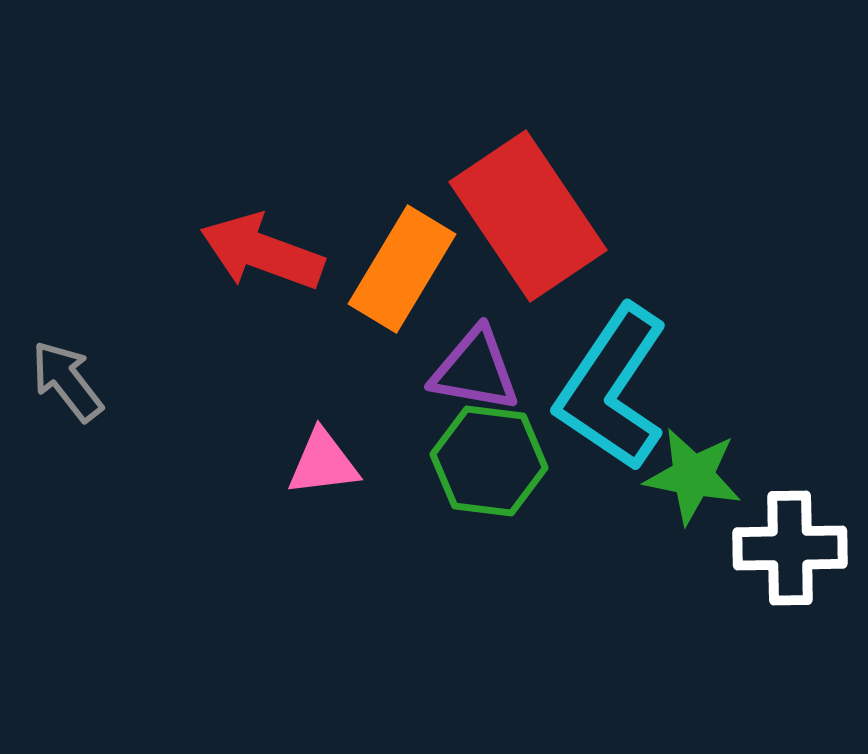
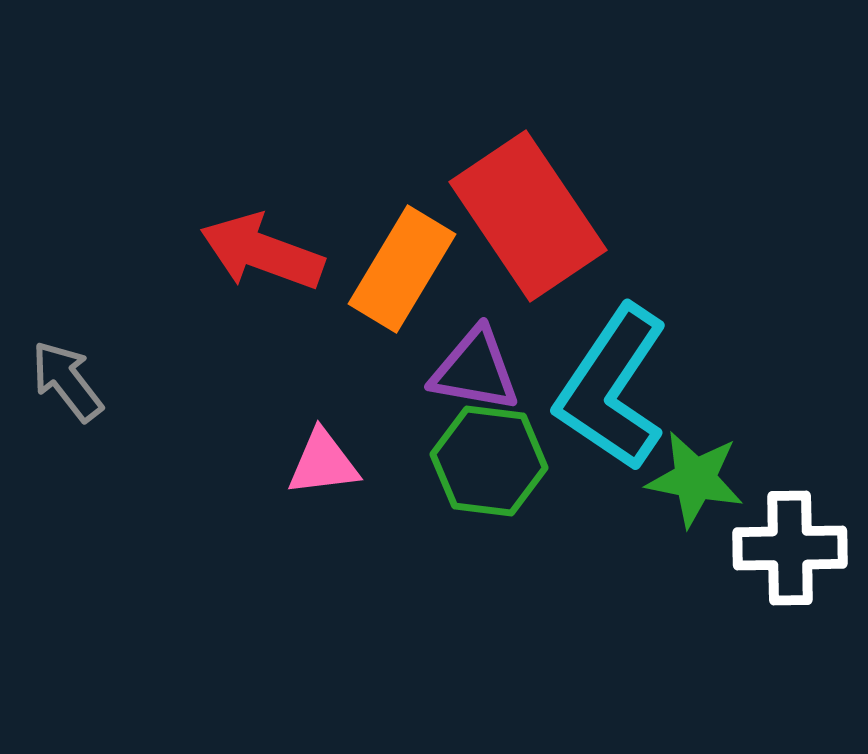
green star: moved 2 px right, 3 px down
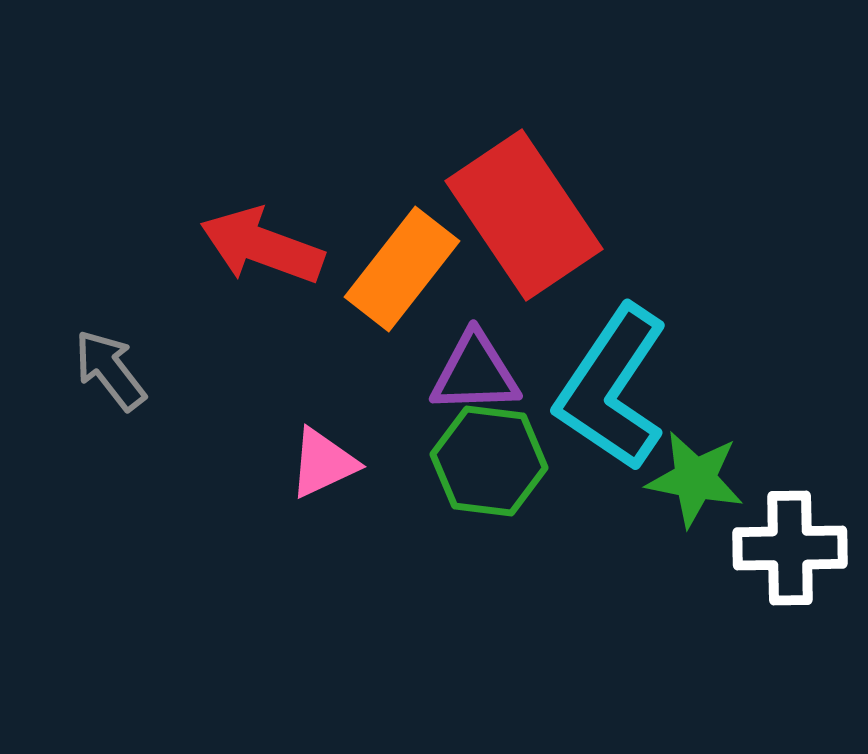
red rectangle: moved 4 px left, 1 px up
red arrow: moved 6 px up
orange rectangle: rotated 7 degrees clockwise
purple triangle: moved 3 px down; rotated 12 degrees counterclockwise
gray arrow: moved 43 px right, 11 px up
pink triangle: rotated 18 degrees counterclockwise
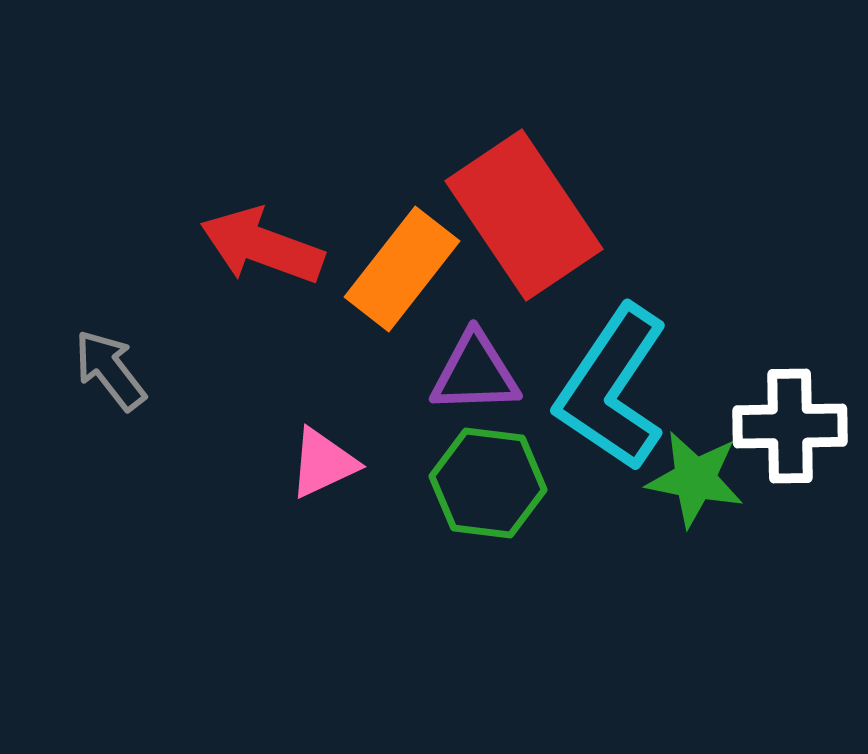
green hexagon: moved 1 px left, 22 px down
white cross: moved 122 px up
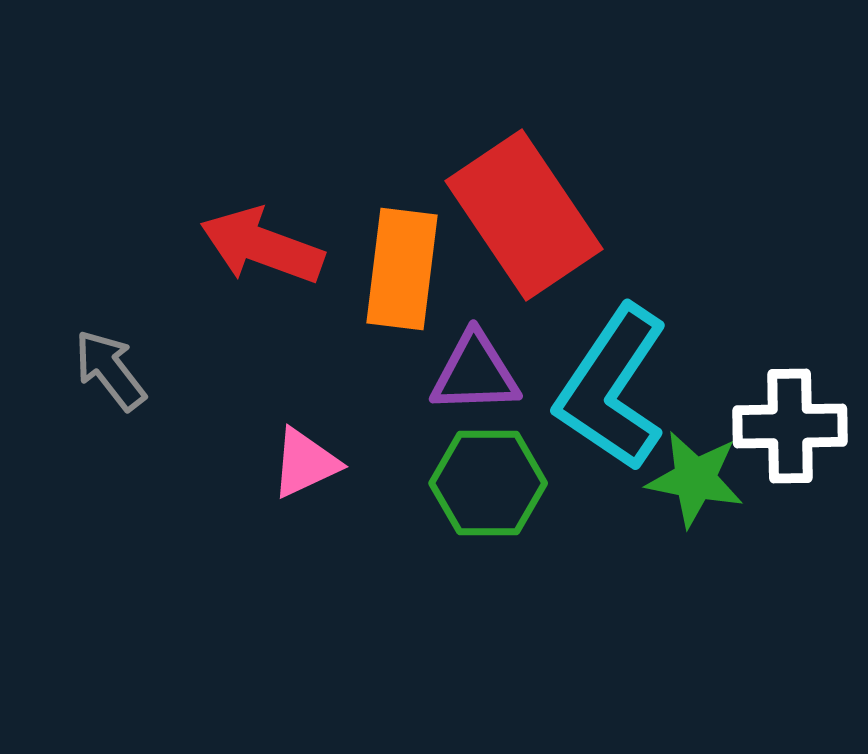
orange rectangle: rotated 31 degrees counterclockwise
pink triangle: moved 18 px left
green hexagon: rotated 7 degrees counterclockwise
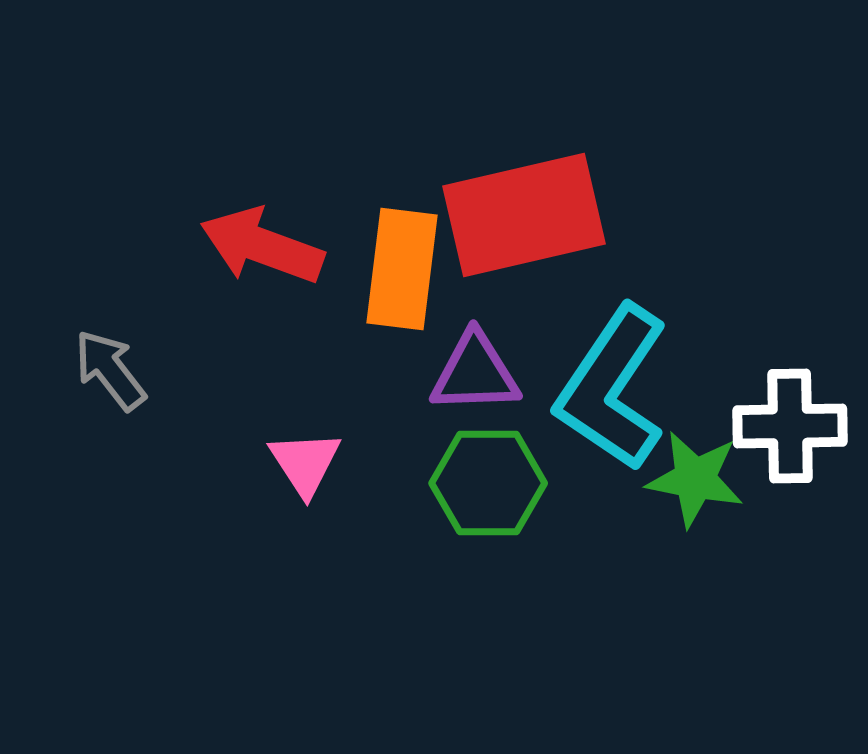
red rectangle: rotated 69 degrees counterclockwise
pink triangle: rotated 38 degrees counterclockwise
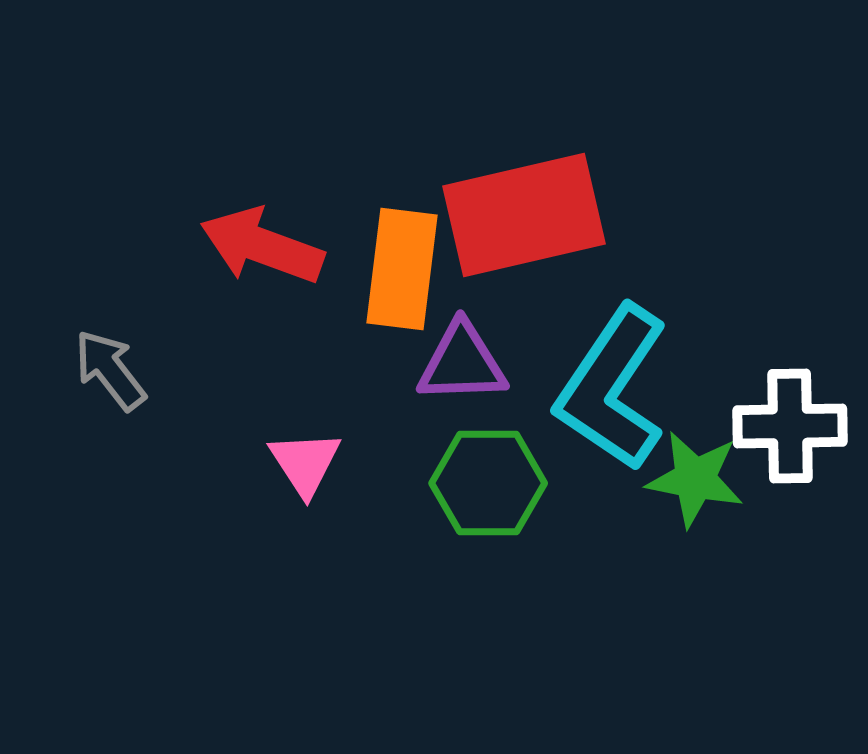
purple triangle: moved 13 px left, 10 px up
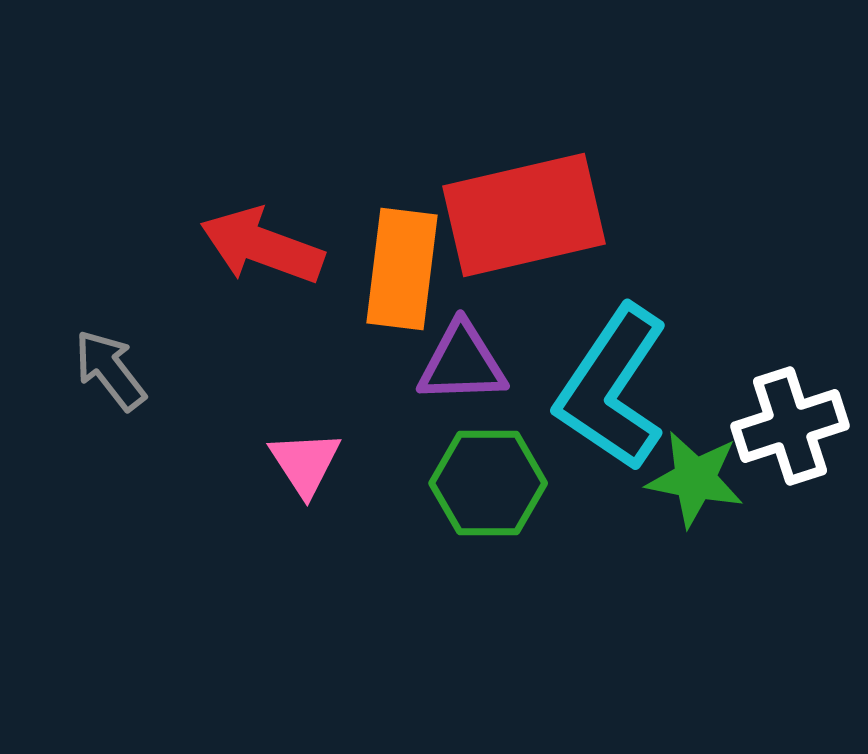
white cross: rotated 17 degrees counterclockwise
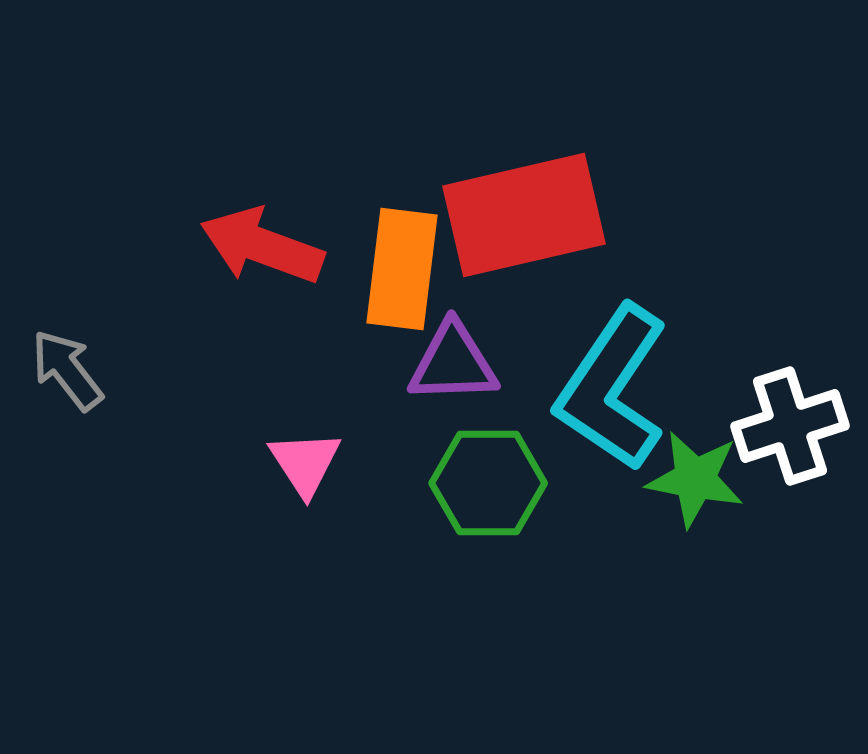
purple triangle: moved 9 px left
gray arrow: moved 43 px left
